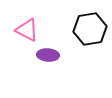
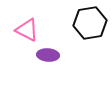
black hexagon: moved 6 px up
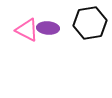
purple ellipse: moved 27 px up
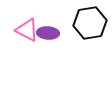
purple ellipse: moved 5 px down
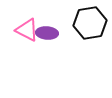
purple ellipse: moved 1 px left
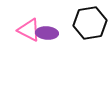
pink triangle: moved 2 px right
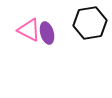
purple ellipse: rotated 70 degrees clockwise
